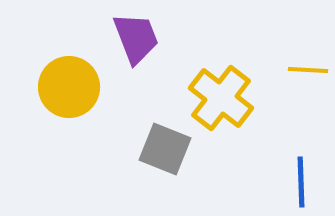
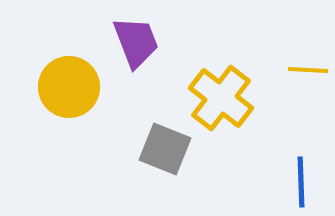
purple trapezoid: moved 4 px down
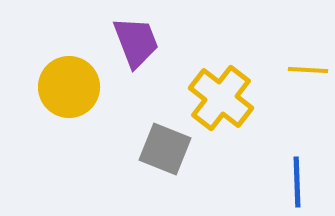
blue line: moved 4 px left
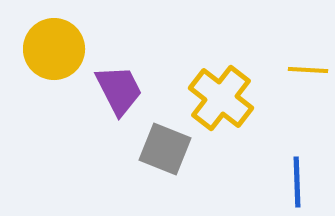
purple trapezoid: moved 17 px left, 48 px down; rotated 6 degrees counterclockwise
yellow circle: moved 15 px left, 38 px up
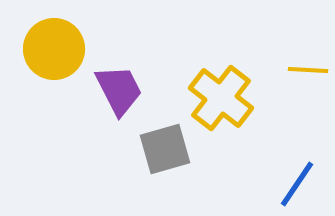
gray square: rotated 38 degrees counterclockwise
blue line: moved 2 px down; rotated 36 degrees clockwise
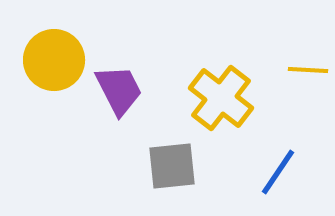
yellow circle: moved 11 px down
gray square: moved 7 px right, 17 px down; rotated 10 degrees clockwise
blue line: moved 19 px left, 12 px up
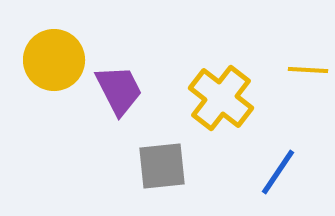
gray square: moved 10 px left
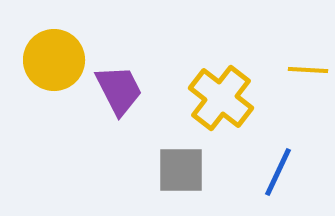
gray square: moved 19 px right, 4 px down; rotated 6 degrees clockwise
blue line: rotated 9 degrees counterclockwise
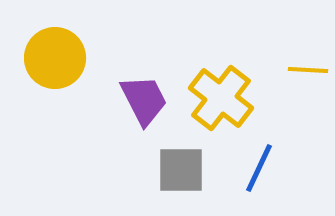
yellow circle: moved 1 px right, 2 px up
purple trapezoid: moved 25 px right, 10 px down
blue line: moved 19 px left, 4 px up
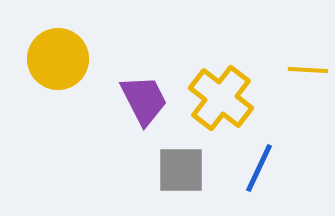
yellow circle: moved 3 px right, 1 px down
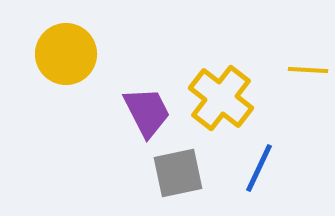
yellow circle: moved 8 px right, 5 px up
purple trapezoid: moved 3 px right, 12 px down
gray square: moved 3 px left, 3 px down; rotated 12 degrees counterclockwise
